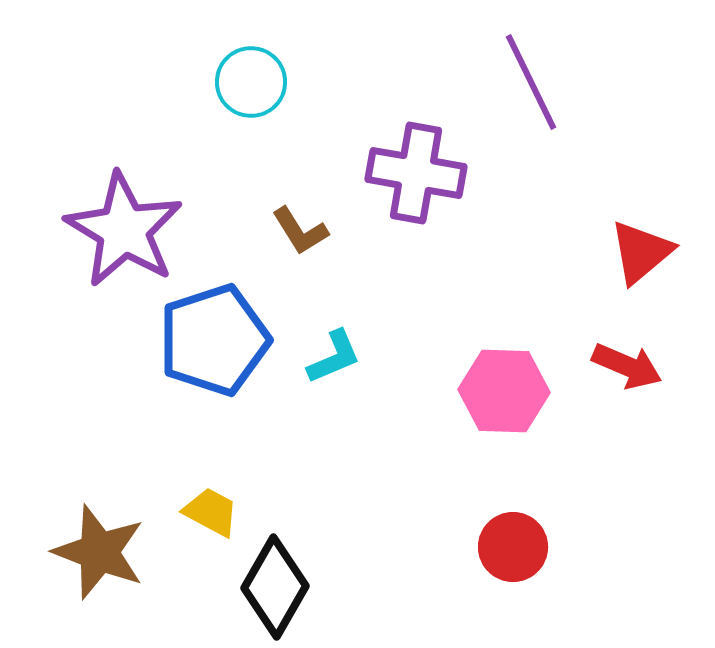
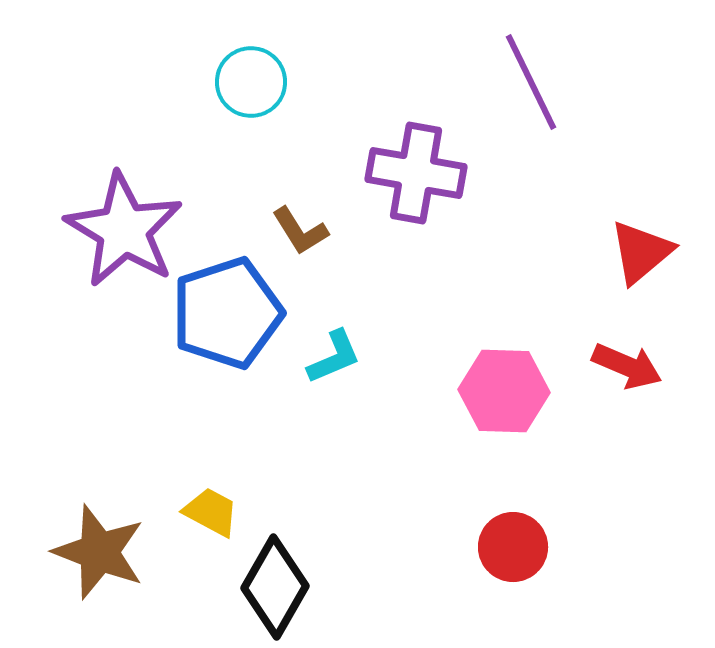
blue pentagon: moved 13 px right, 27 px up
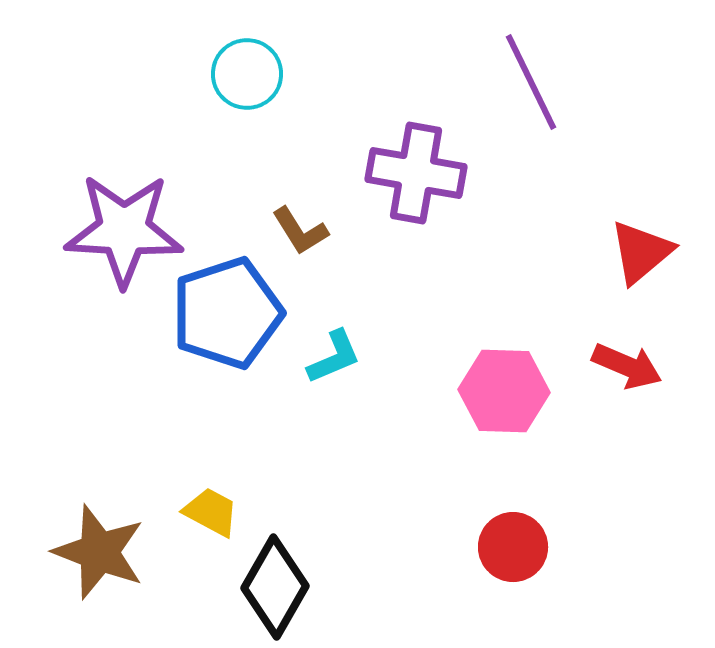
cyan circle: moved 4 px left, 8 px up
purple star: rotated 28 degrees counterclockwise
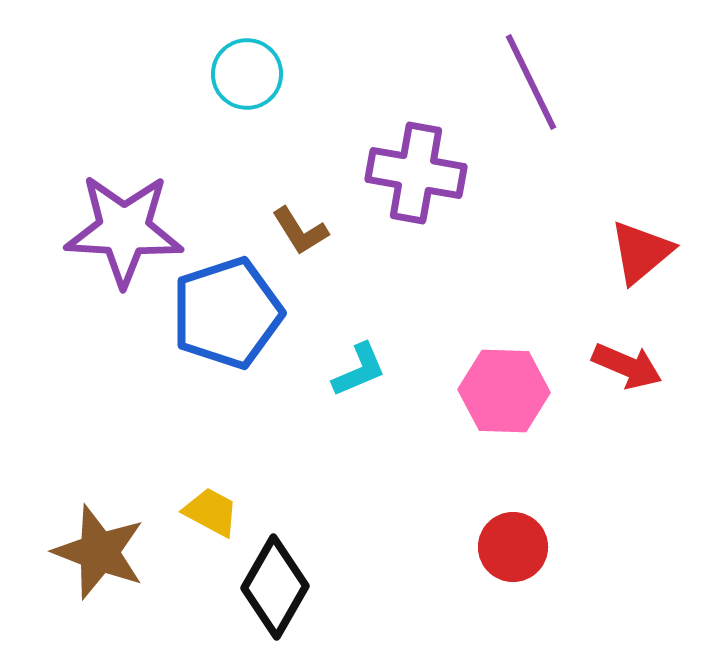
cyan L-shape: moved 25 px right, 13 px down
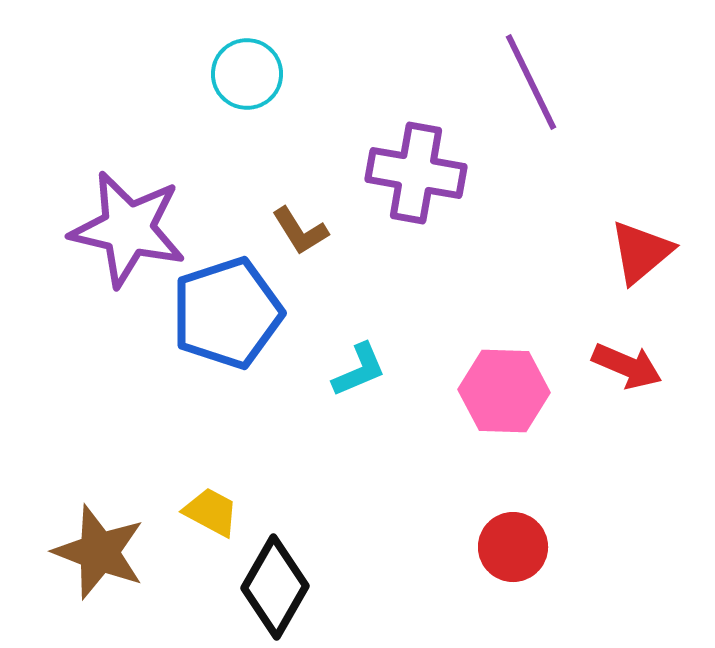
purple star: moved 4 px right, 1 px up; rotated 10 degrees clockwise
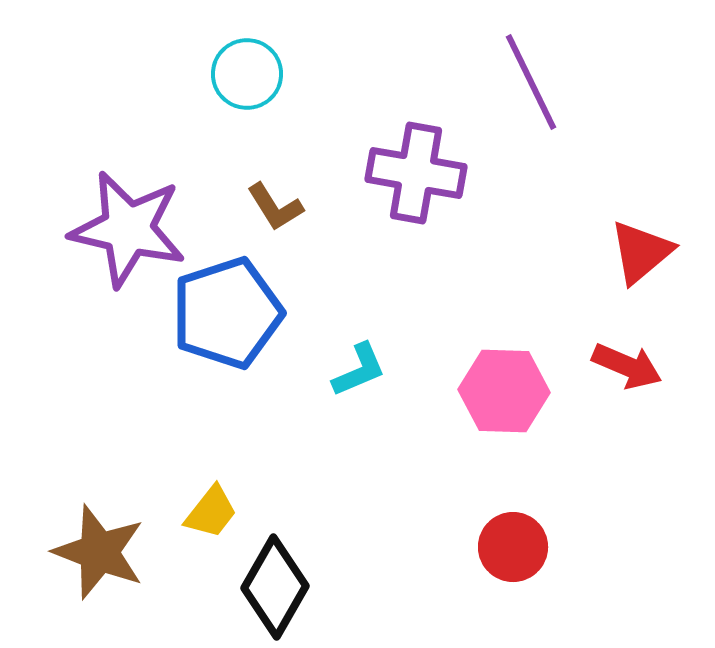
brown L-shape: moved 25 px left, 24 px up
yellow trapezoid: rotated 100 degrees clockwise
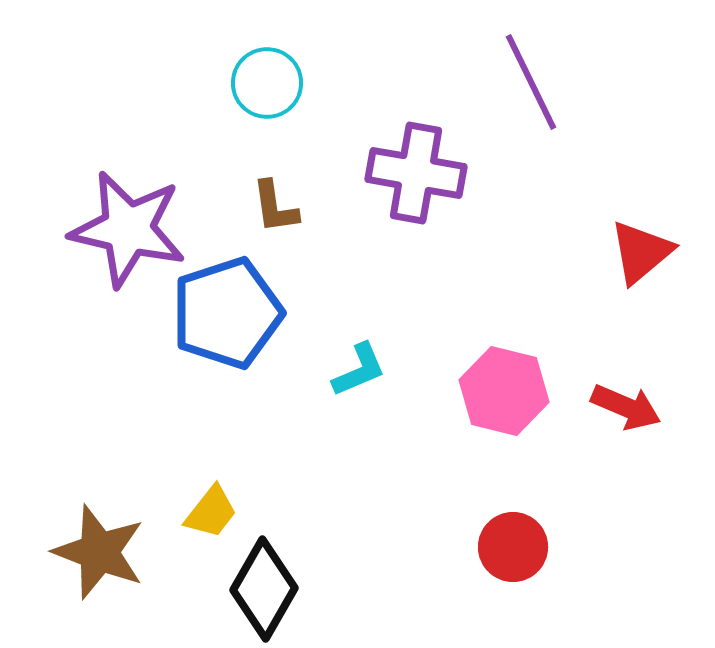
cyan circle: moved 20 px right, 9 px down
brown L-shape: rotated 24 degrees clockwise
red arrow: moved 1 px left, 41 px down
pink hexagon: rotated 12 degrees clockwise
black diamond: moved 11 px left, 2 px down
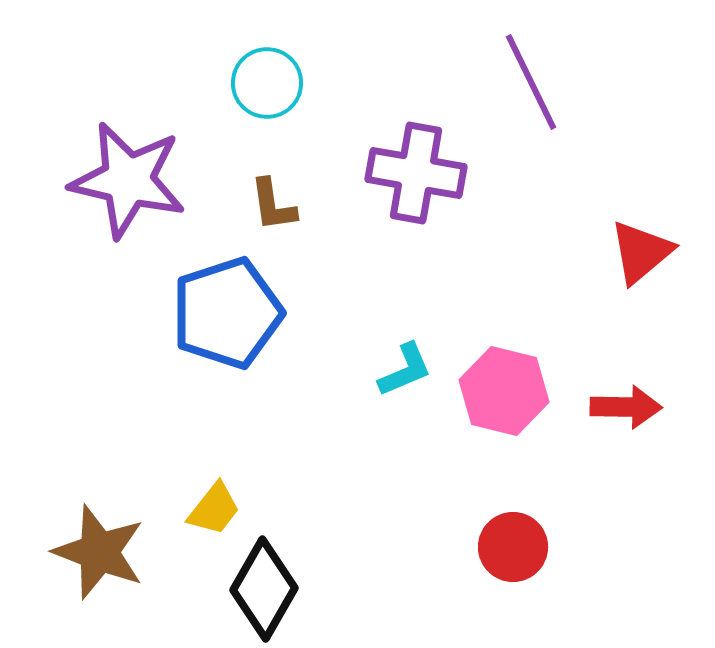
brown L-shape: moved 2 px left, 2 px up
purple star: moved 49 px up
cyan L-shape: moved 46 px right
red arrow: rotated 22 degrees counterclockwise
yellow trapezoid: moved 3 px right, 3 px up
